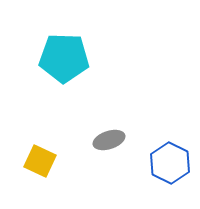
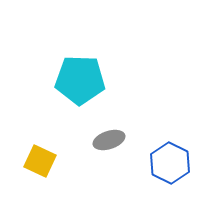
cyan pentagon: moved 16 px right, 22 px down
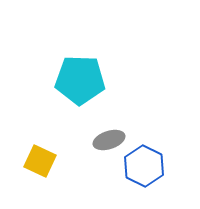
blue hexagon: moved 26 px left, 3 px down
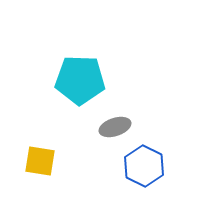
gray ellipse: moved 6 px right, 13 px up
yellow square: rotated 16 degrees counterclockwise
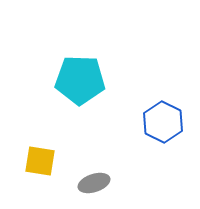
gray ellipse: moved 21 px left, 56 px down
blue hexagon: moved 19 px right, 44 px up
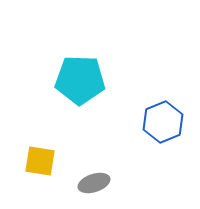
blue hexagon: rotated 12 degrees clockwise
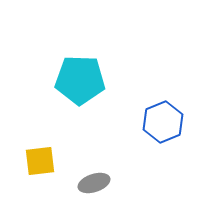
yellow square: rotated 16 degrees counterclockwise
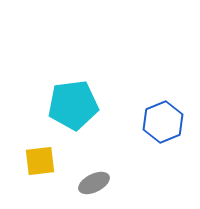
cyan pentagon: moved 7 px left, 25 px down; rotated 9 degrees counterclockwise
gray ellipse: rotated 8 degrees counterclockwise
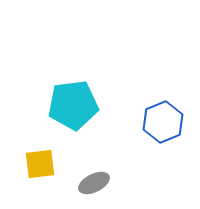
yellow square: moved 3 px down
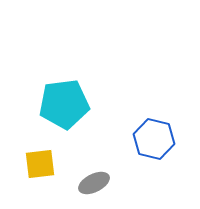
cyan pentagon: moved 9 px left, 1 px up
blue hexagon: moved 9 px left, 17 px down; rotated 24 degrees counterclockwise
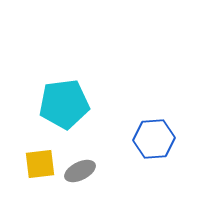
blue hexagon: rotated 18 degrees counterclockwise
gray ellipse: moved 14 px left, 12 px up
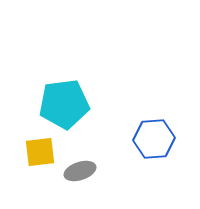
yellow square: moved 12 px up
gray ellipse: rotated 8 degrees clockwise
